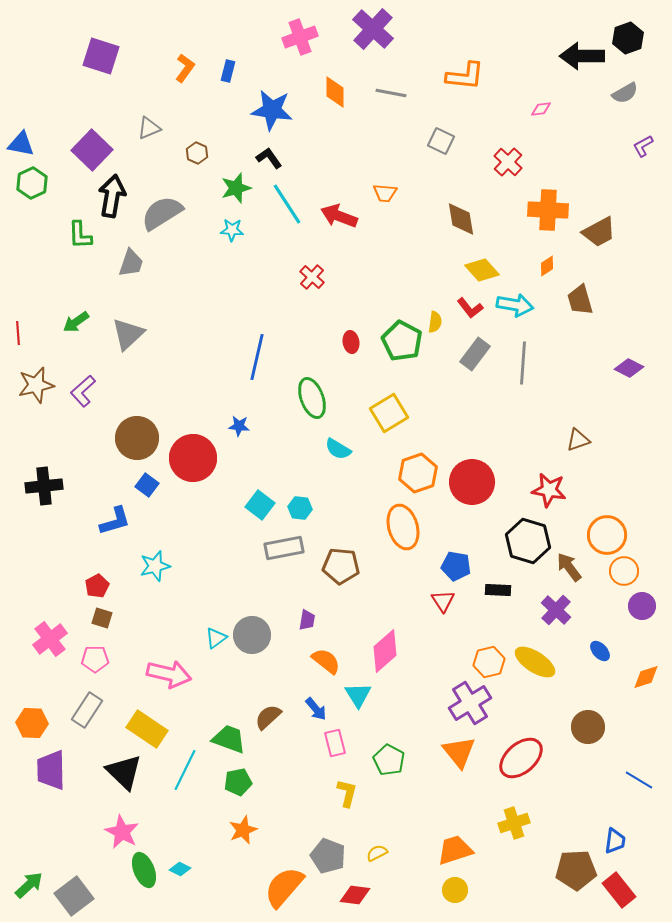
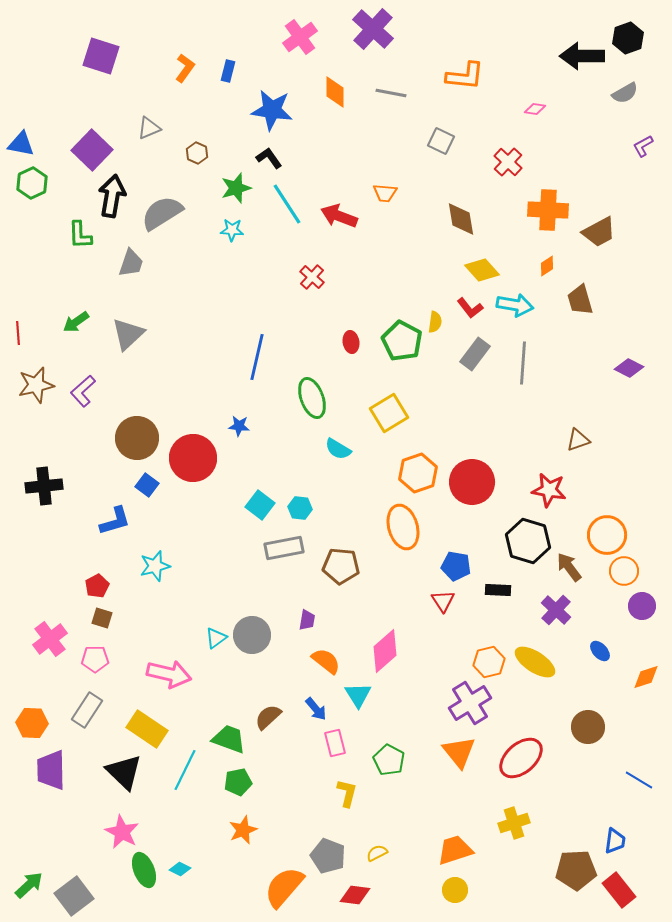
pink cross at (300, 37): rotated 16 degrees counterclockwise
pink diamond at (541, 109): moved 6 px left; rotated 15 degrees clockwise
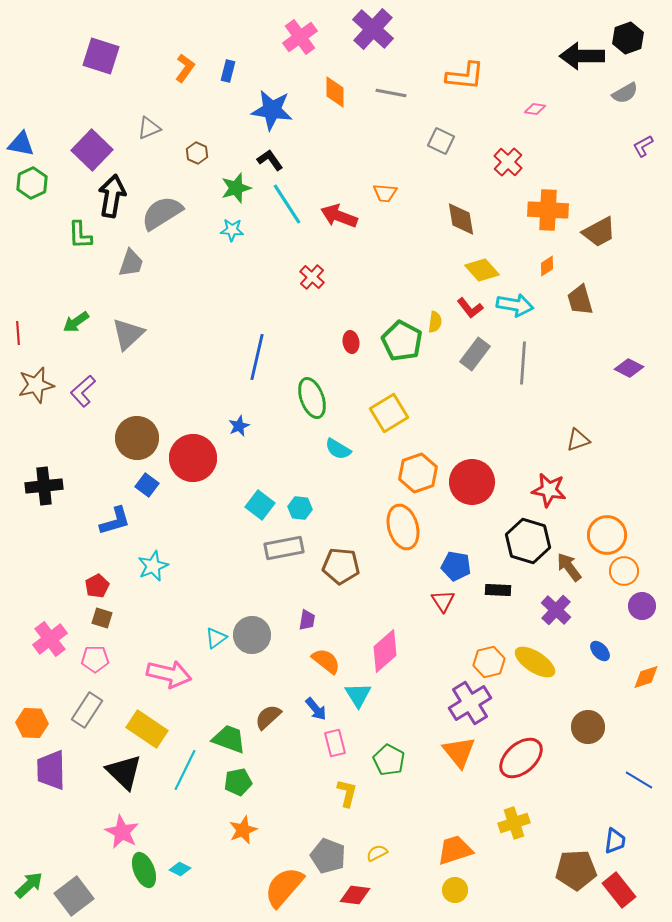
black L-shape at (269, 158): moved 1 px right, 2 px down
blue star at (239, 426): rotated 30 degrees counterclockwise
cyan star at (155, 566): moved 2 px left; rotated 8 degrees counterclockwise
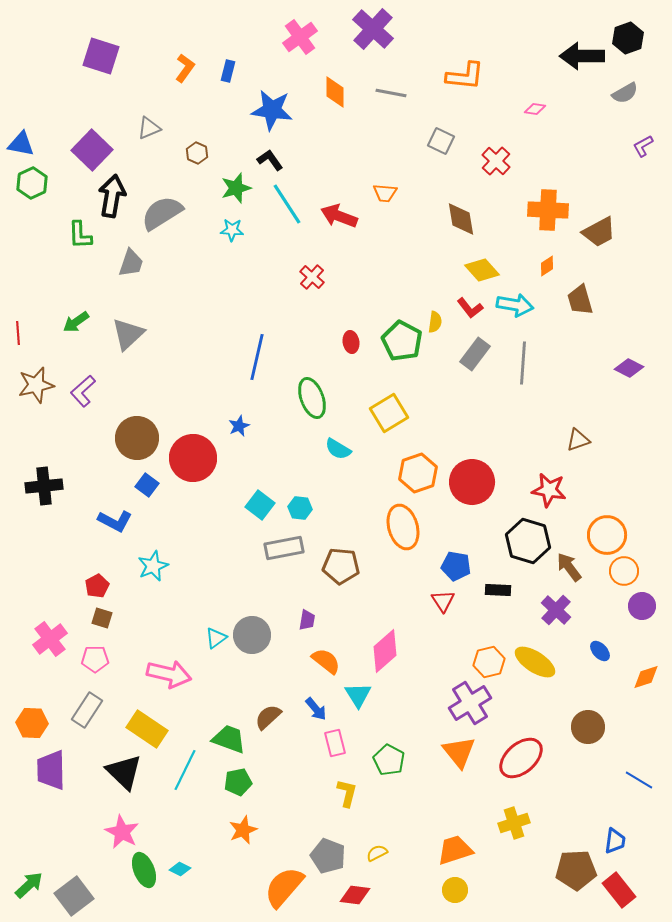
red cross at (508, 162): moved 12 px left, 1 px up
blue L-shape at (115, 521): rotated 44 degrees clockwise
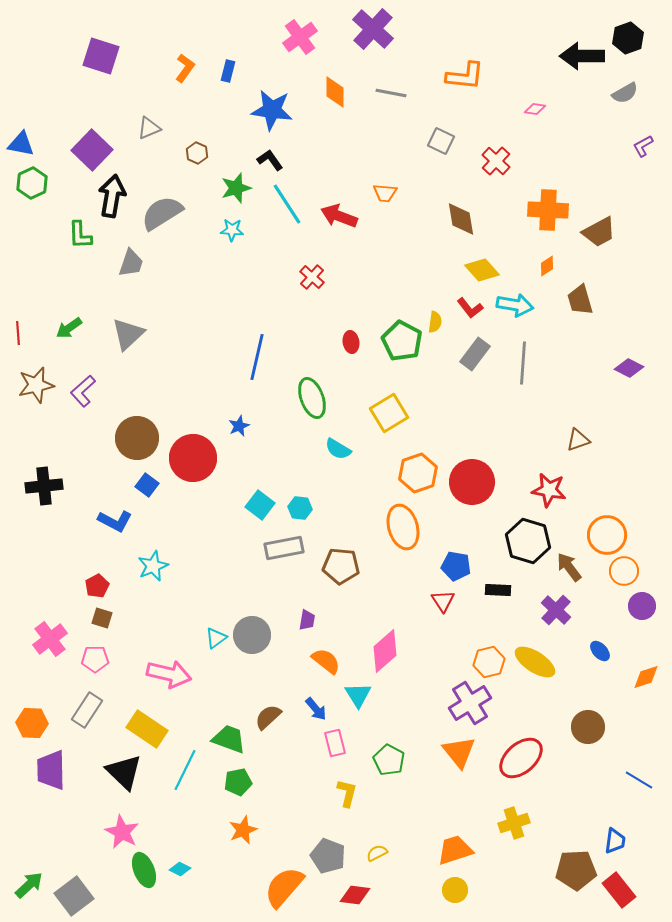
green arrow at (76, 322): moved 7 px left, 6 px down
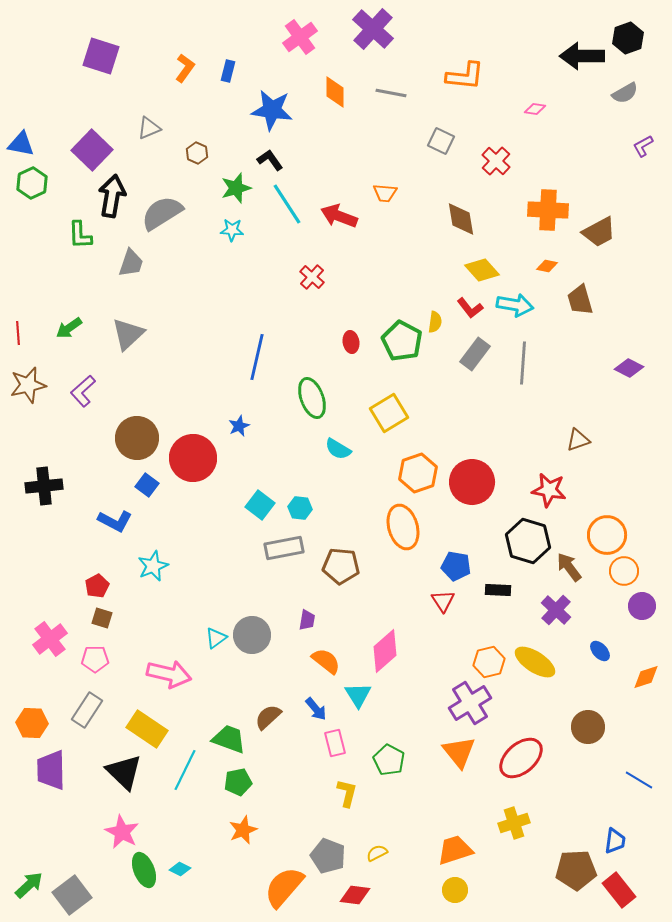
orange diamond at (547, 266): rotated 45 degrees clockwise
brown star at (36, 385): moved 8 px left
gray square at (74, 896): moved 2 px left, 1 px up
